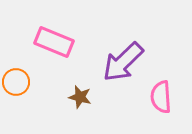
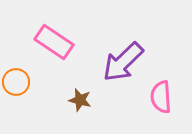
pink rectangle: rotated 12 degrees clockwise
brown star: moved 3 px down
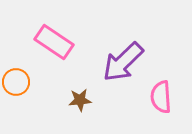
brown star: rotated 20 degrees counterclockwise
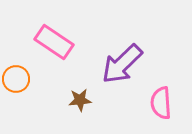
purple arrow: moved 1 px left, 2 px down
orange circle: moved 3 px up
pink semicircle: moved 6 px down
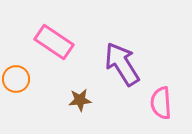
purple arrow: rotated 102 degrees clockwise
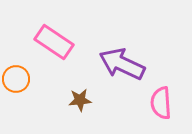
purple arrow: rotated 33 degrees counterclockwise
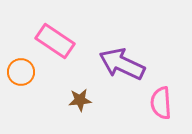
pink rectangle: moved 1 px right, 1 px up
orange circle: moved 5 px right, 7 px up
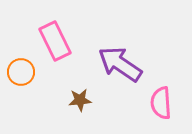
pink rectangle: rotated 30 degrees clockwise
purple arrow: moved 2 px left; rotated 9 degrees clockwise
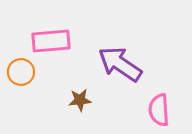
pink rectangle: moved 4 px left; rotated 69 degrees counterclockwise
pink semicircle: moved 2 px left, 7 px down
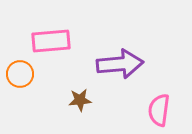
purple arrow: rotated 141 degrees clockwise
orange circle: moved 1 px left, 2 px down
pink semicircle: rotated 12 degrees clockwise
